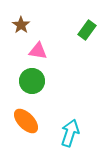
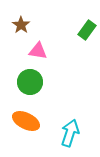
green circle: moved 2 px left, 1 px down
orange ellipse: rotated 20 degrees counterclockwise
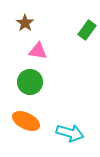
brown star: moved 4 px right, 2 px up
cyan arrow: rotated 88 degrees clockwise
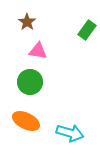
brown star: moved 2 px right, 1 px up
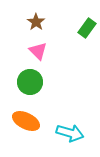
brown star: moved 9 px right
green rectangle: moved 2 px up
pink triangle: rotated 36 degrees clockwise
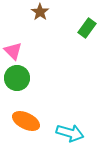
brown star: moved 4 px right, 10 px up
pink triangle: moved 25 px left
green circle: moved 13 px left, 4 px up
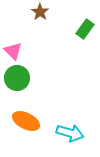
green rectangle: moved 2 px left, 1 px down
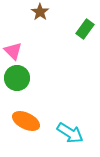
cyan arrow: rotated 16 degrees clockwise
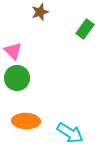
brown star: rotated 18 degrees clockwise
orange ellipse: rotated 24 degrees counterclockwise
